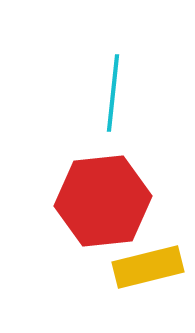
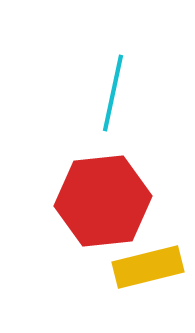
cyan line: rotated 6 degrees clockwise
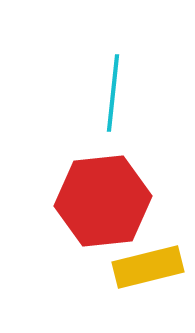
cyan line: rotated 6 degrees counterclockwise
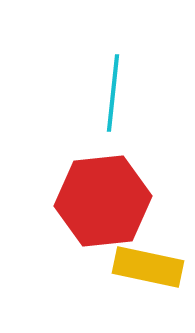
yellow rectangle: rotated 26 degrees clockwise
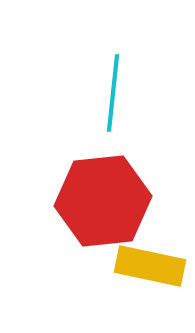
yellow rectangle: moved 2 px right, 1 px up
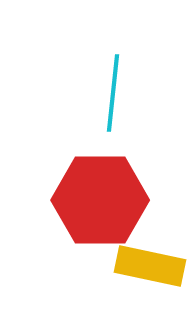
red hexagon: moved 3 px left, 1 px up; rotated 6 degrees clockwise
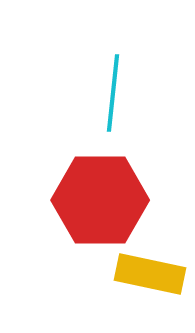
yellow rectangle: moved 8 px down
